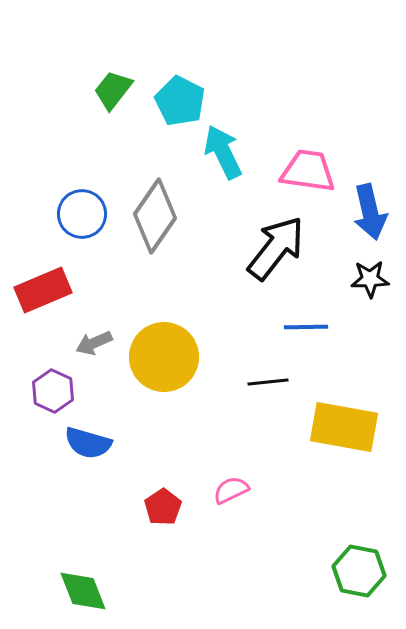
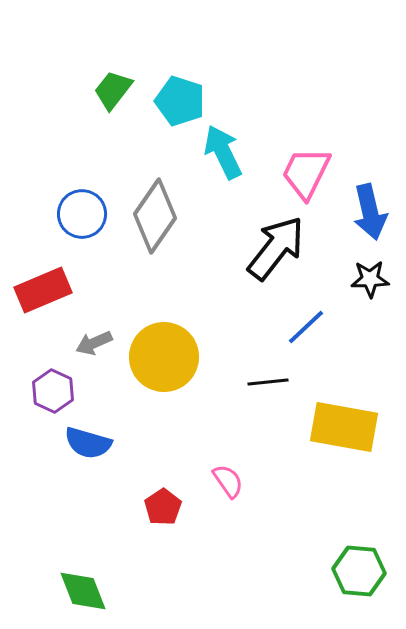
cyan pentagon: rotated 9 degrees counterclockwise
pink trapezoid: moved 2 px left, 2 px down; rotated 72 degrees counterclockwise
blue line: rotated 42 degrees counterclockwise
pink semicircle: moved 3 px left, 9 px up; rotated 81 degrees clockwise
green hexagon: rotated 6 degrees counterclockwise
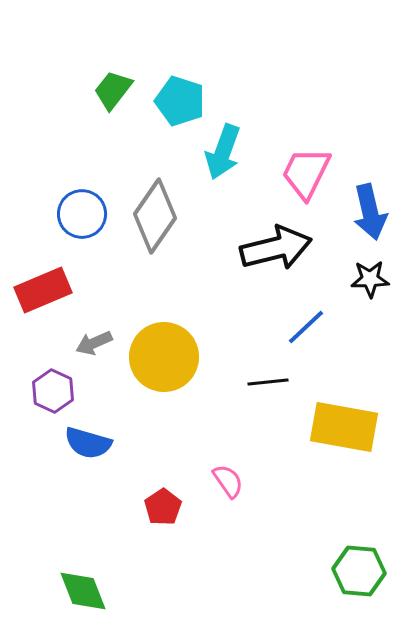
cyan arrow: rotated 134 degrees counterclockwise
black arrow: rotated 38 degrees clockwise
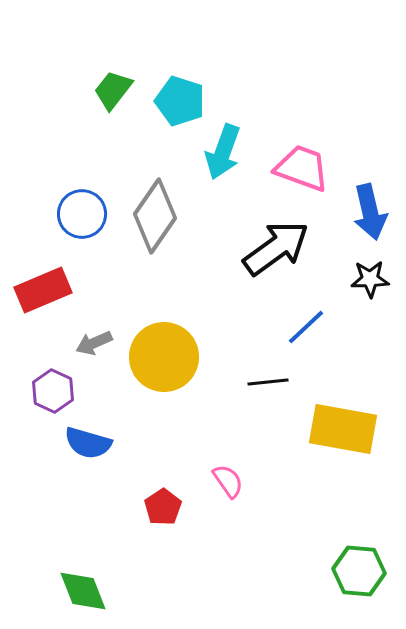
pink trapezoid: moved 4 px left, 5 px up; rotated 84 degrees clockwise
black arrow: rotated 22 degrees counterclockwise
yellow rectangle: moved 1 px left, 2 px down
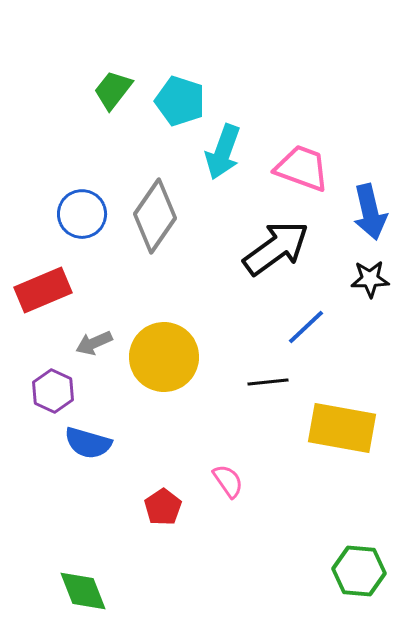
yellow rectangle: moved 1 px left, 1 px up
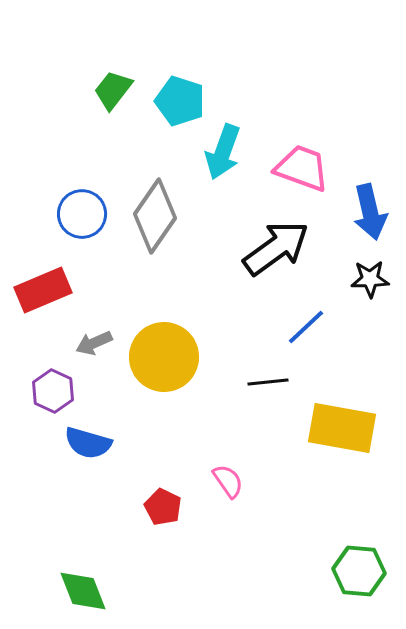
red pentagon: rotated 12 degrees counterclockwise
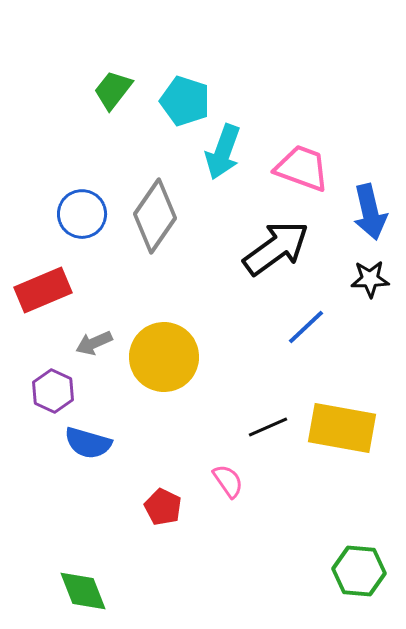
cyan pentagon: moved 5 px right
black line: moved 45 px down; rotated 18 degrees counterclockwise
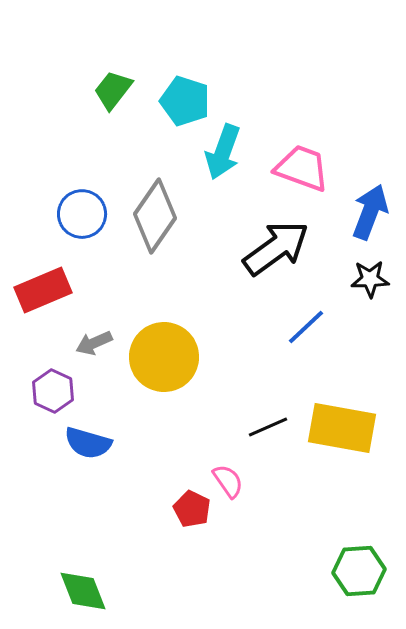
blue arrow: rotated 146 degrees counterclockwise
red pentagon: moved 29 px right, 2 px down
green hexagon: rotated 9 degrees counterclockwise
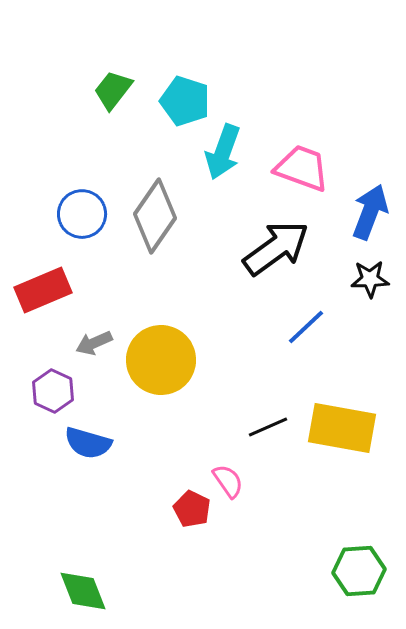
yellow circle: moved 3 px left, 3 px down
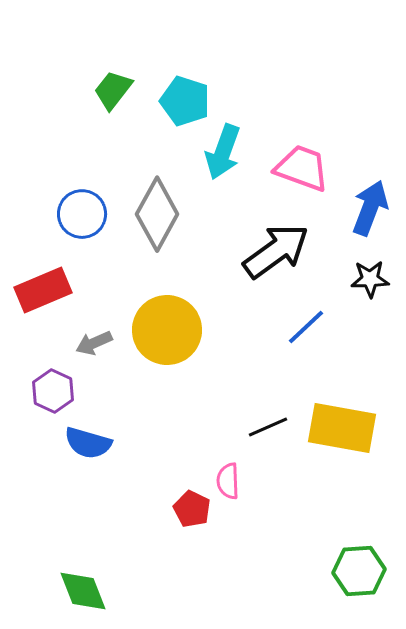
blue arrow: moved 4 px up
gray diamond: moved 2 px right, 2 px up; rotated 6 degrees counterclockwise
black arrow: moved 3 px down
yellow circle: moved 6 px right, 30 px up
pink semicircle: rotated 147 degrees counterclockwise
